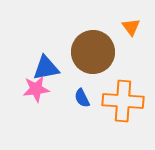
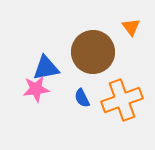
orange cross: moved 1 px left, 1 px up; rotated 24 degrees counterclockwise
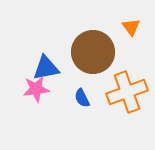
orange cross: moved 5 px right, 8 px up
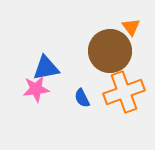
brown circle: moved 17 px right, 1 px up
orange cross: moved 3 px left
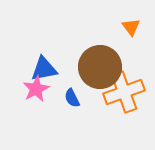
brown circle: moved 10 px left, 16 px down
blue triangle: moved 2 px left, 1 px down
pink star: rotated 20 degrees counterclockwise
blue semicircle: moved 10 px left
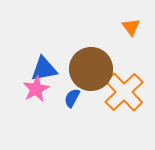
brown circle: moved 9 px left, 2 px down
orange cross: rotated 24 degrees counterclockwise
blue semicircle: rotated 54 degrees clockwise
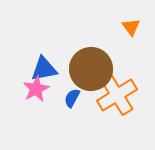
orange cross: moved 7 px left, 3 px down; rotated 12 degrees clockwise
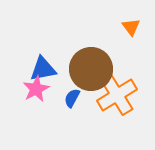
blue triangle: moved 1 px left
